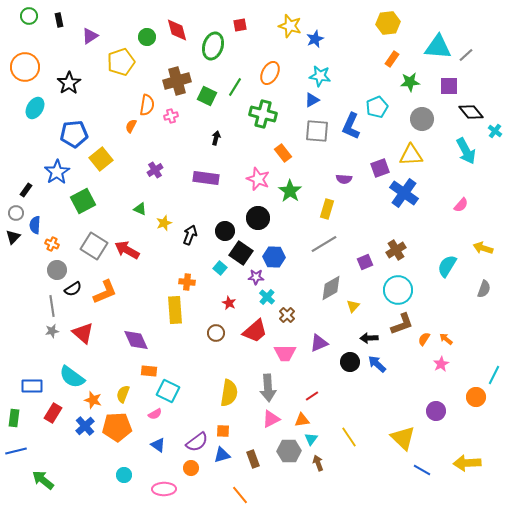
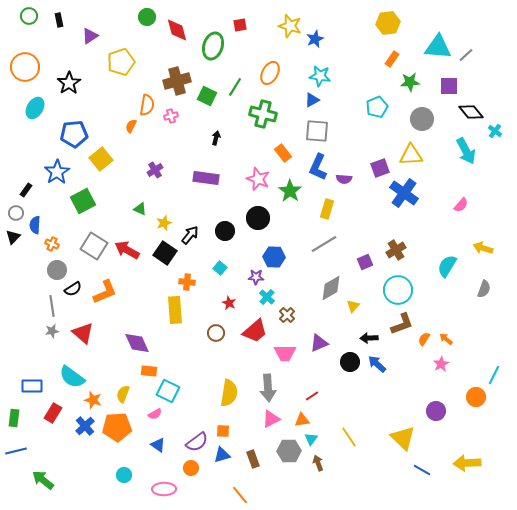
green circle at (147, 37): moved 20 px up
blue L-shape at (351, 126): moved 33 px left, 41 px down
black arrow at (190, 235): rotated 18 degrees clockwise
black square at (241, 253): moved 76 px left
purple diamond at (136, 340): moved 1 px right, 3 px down
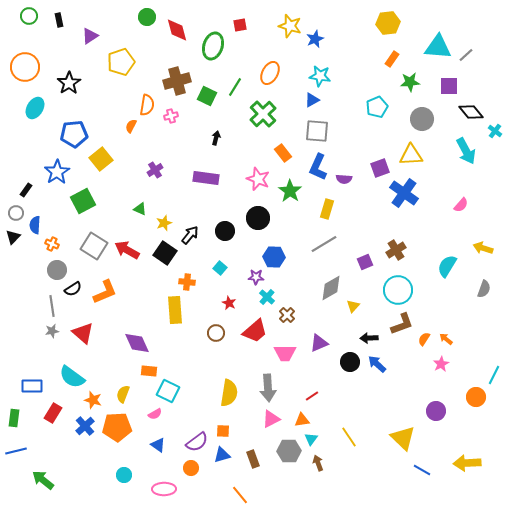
green cross at (263, 114): rotated 32 degrees clockwise
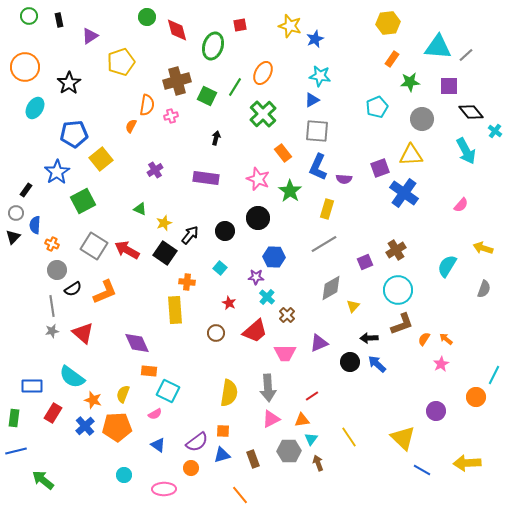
orange ellipse at (270, 73): moved 7 px left
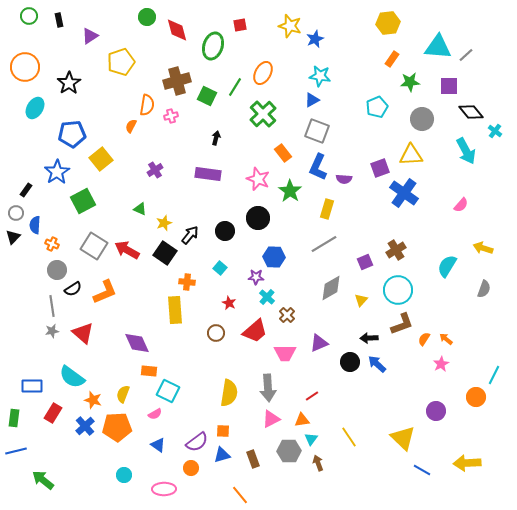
gray square at (317, 131): rotated 15 degrees clockwise
blue pentagon at (74, 134): moved 2 px left
purple rectangle at (206, 178): moved 2 px right, 4 px up
yellow triangle at (353, 306): moved 8 px right, 6 px up
